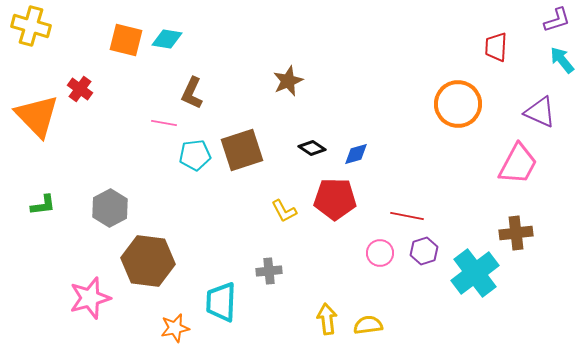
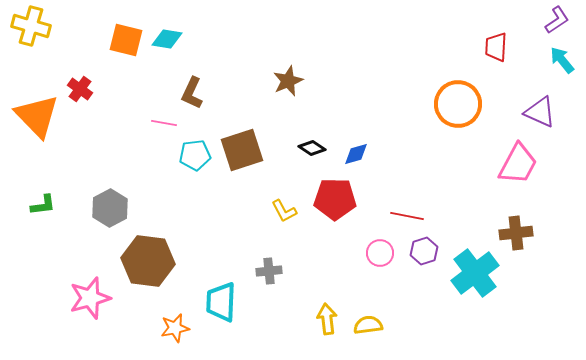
purple L-shape: rotated 16 degrees counterclockwise
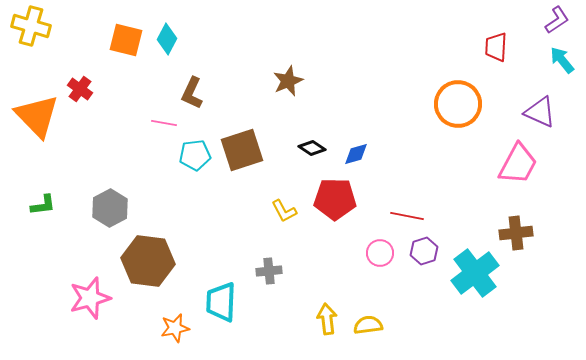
cyan diamond: rotated 72 degrees counterclockwise
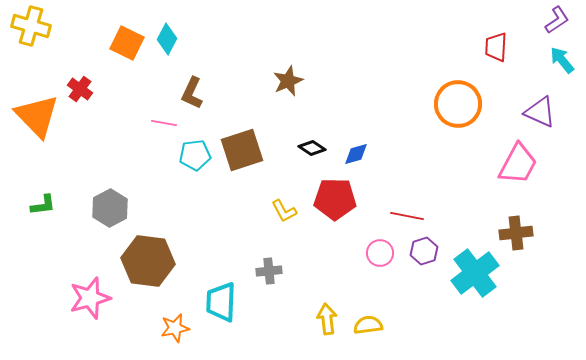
orange square: moved 1 px right, 3 px down; rotated 12 degrees clockwise
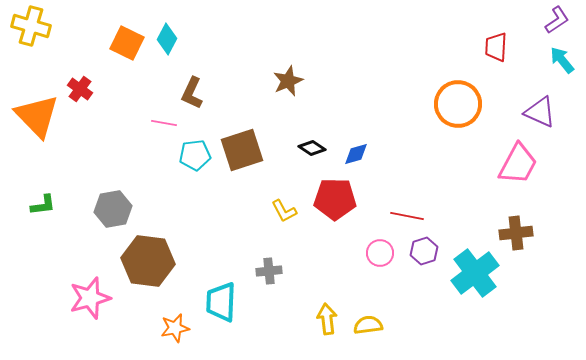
gray hexagon: moved 3 px right, 1 px down; rotated 18 degrees clockwise
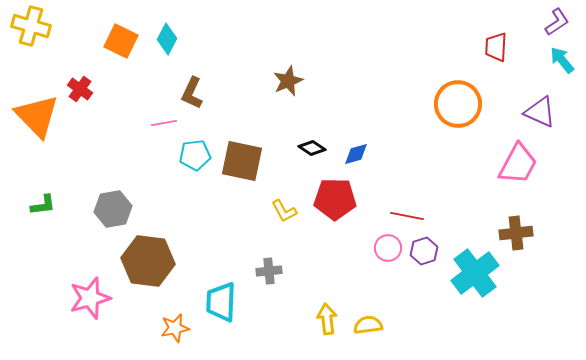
purple L-shape: moved 2 px down
orange square: moved 6 px left, 2 px up
pink line: rotated 20 degrees counterclockwise
brown square: moved 11 px down; rotated 30 degrees clockwise
pink circle: moved 8 px right, 5 px up
